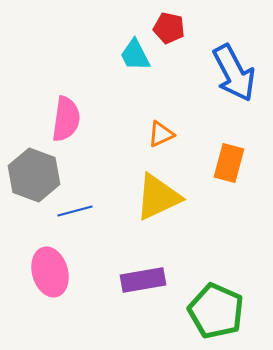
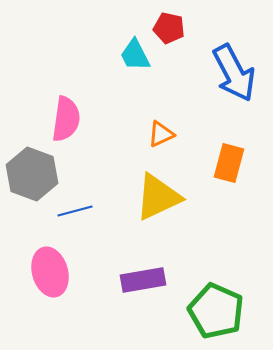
gray hexagon: moved 2 px left, 1 px up
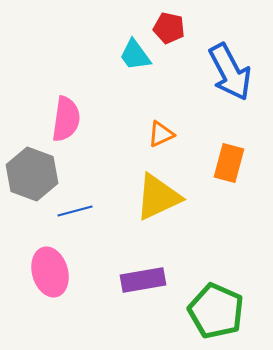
cyan trapezoid: rotated 9 degrees counterclockwise
blue arrow: moved 4 px left, 1 px up
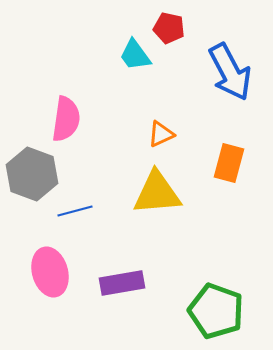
yellow triangle: moved 1 px left, 4 px up; rotated 20 degrees clockwise
purple rectangle: moved 21 px left, 3 px down
green pentagon: rotated 4 degrees counterclockwise
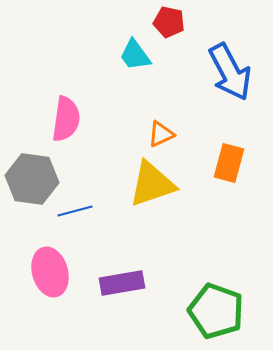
red pentagon: moved 6 px up
gray hexagon: moved 5 px down; rotated 12 degrees counterclockwise
yellow triangle: moved 5 px left, 9 px up; rotated 14 degrees counterclockwise
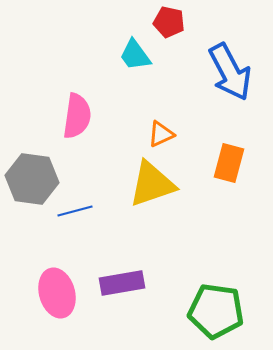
pink semicircle: moved 11 px right, 3 px up
pink ellipse: moved 7 px right, 21 px down
green pentagon: rotated 12 degrees counterclockwise
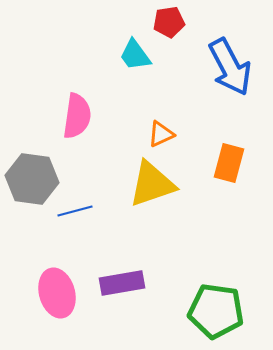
red pentagon: rotated 20 degrees counterclockwise
blue arrow: moved 5 px up
